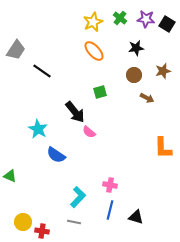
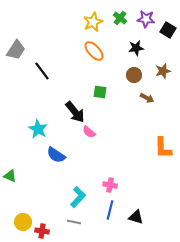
black square: moved 1 px right, 6 px down
black line: rotated 18 degrees clockwise
green square: rotated 24 degrees clockwise
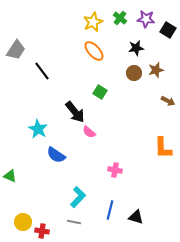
brown star: moved 7 px left, 1 px up
brown circle: moved 2 px up
green square: rotated 24 degrees clockwise
brown arrow: moved 21 px right, 3 px down
pink cross: moved 5 px right, 15 px up
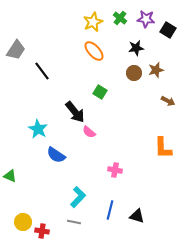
black triangle: moved 1 px right, 1 px up
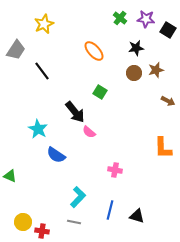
yellow star: moved 49 px left, 2 px down
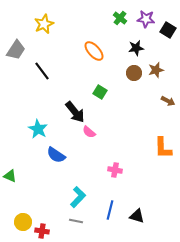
gray line: moved 2 px right, 1 px up
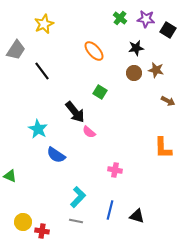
brown star: rotated 28 degrees clockwise
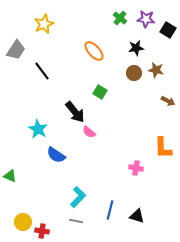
pink cross: moved 21 px right, 2 px up
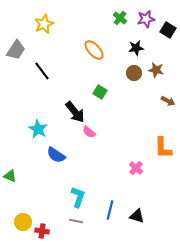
purple star: rotated 18 degrees counterclockwise
orange ellipse: moved 1 px up
pink cross: rotated 32 degrees clockwise
cyan L-shape: rotated 25 degrees counterclockwise
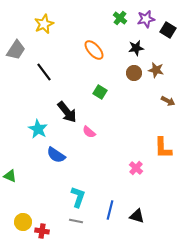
black line: moved 2 px right, 1 px down
black arrow: moved 8 px left
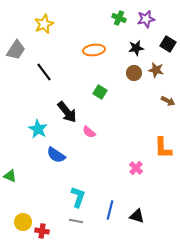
green cross: moved 1 px left; rotated 16 degrees counterclockwise
black square: moved 14 px down
orange ellipse: rotated 55 degrees counterclockwise
